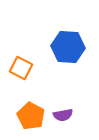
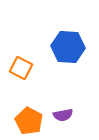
orange pentagon: moved 2 px left, 5 px down
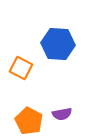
blue hexagon: moved 10 px left, 3 px up
purple semicircle: moved 1 px left, 1 px up
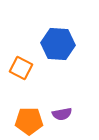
orange pentagon: rotated 28 degrees counterclockwise
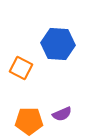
purple semicircle: rotated 12 degrees counterclockwise
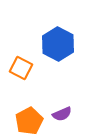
blue hexagon: rotated 24 degrees clockwise
orange pentagon: rotated 28 degrees counterclockwise
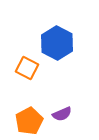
blue hexagon: moved 1 px left, 1 px up
orange square: moved 6 px right
